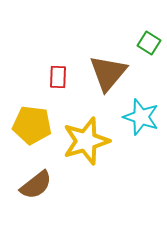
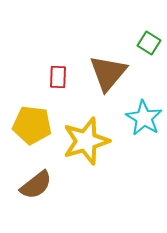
cyan star: moved 3 px right, 1 px down; rotated 12 degrees clockwise
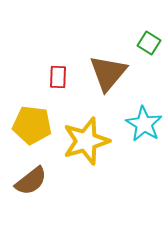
cyan star: moved 6 px down
brown semicircle: moved 5 px left, 4 px up
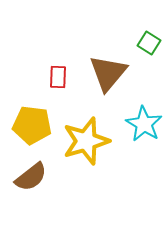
brown semicircle: moved 4 px up
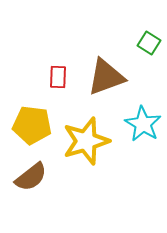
brown triangle: moved 2 px left, 4 px down; rotated 30 degrees clockwise
cyan star: moved 1 px left
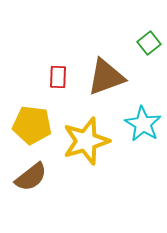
green square: rotated 20 degrees clockwise
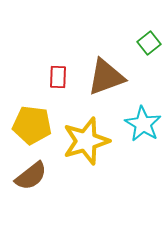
brown semicircle: moved 1 px up
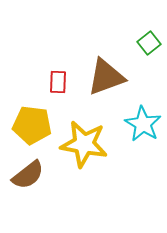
red rectangle: moved 5 px down
yellow star: moved 2 px left, 3 px down; rotated 27 degrees clockwise
brown semicircle: moved 3 px left, 1 px up
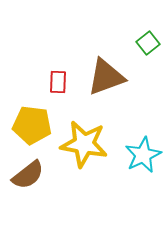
green square: moved 1 px left
cyan star: moved 31 px down; rotated 15 degrees clockwise
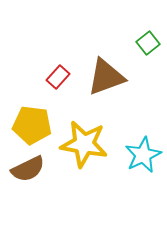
red rectangle: moved 5 px up; rotated 40 degrees clockwise
brown semicircle: moved 6 px up; rotated 12 degrees clockwise
